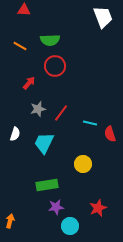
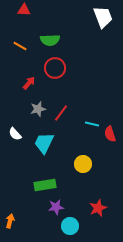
red circle: moved 2 px down
cyan line: moved 2 px right, 1 px down
white semicircle: rotated 120 degrees clockwise
green rectangle: moved 2 px left
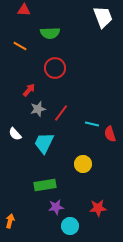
green semicircle: moved 7 px up
red arrow: moved 7 px down
red star: rotated 18 degrees clockwise
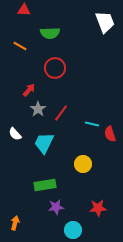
white trapezoid: moved 2 px right, 5 px down
gray star: rotated 21 degrees counterclockwise
orange arrow: moved 5 px right, 2 px down
cyan circle: moved 3 px right, 4 px down
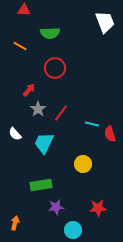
green rectangle: moved 4 px left
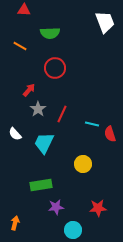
red line: moved 1 px right, 1 px down; rotated 12 degrees counterclockwise
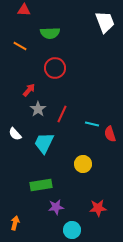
cyan circle: moved 1 px left
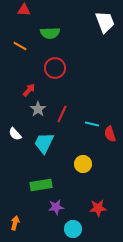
cyan circle: moved 1 px right, 1 px up
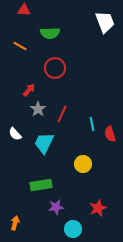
cyan line: rotated 64 degrees clockwise
red star: rotated 18 degrees counterclockwise
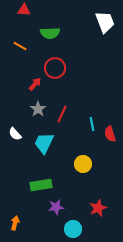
red arrow: moved 6 px right, 6 px up
